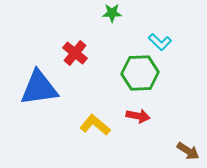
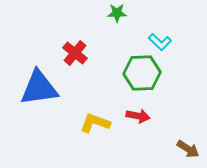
green star: moved 5 px right
green hexagon: moved 2 px right
yellow L-shape: moved 2 px up; rotated 20 degrees counterclockwise
brown arrow: moved 2 px up
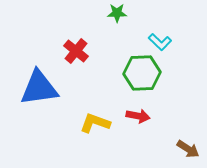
red cross: moved 1 px right, 2 px up
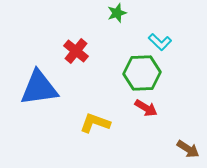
green star: rotated 18 degrees counterclockwise
red arrow: moved 8 px right, 8 px up; rotated 20 degrees clockwise
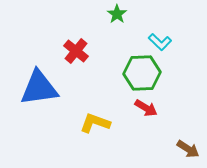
green star: moved 1 px down; rotated 18 degrees counterclockwise
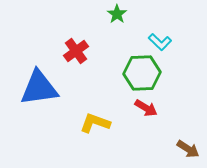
red cross: rotated 15 degrees clockwise
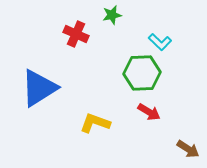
green star: moved 5 px left, 1 px down; rotated 24 degrees clockwise
red cross: moved 17 px up; rotated 30 degrees counterclockwise
blue triangle: rotated 24 degrees counterclockwise
red arrow: moved 3 px right, 4 px down
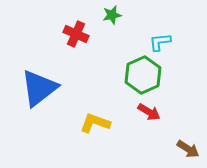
cyan L-shape: rotated 130 degrees clockwise
green hexagon: moved 1 px right, 2 px down; rotated 21 degrees counterclockwise
blue triangle: rotated 6 degrees counterclockwise
